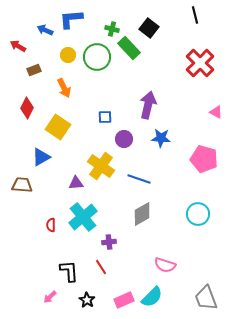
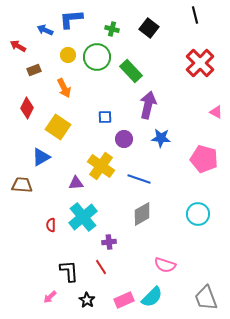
green rectangle: moved 2 px right, 23 px down
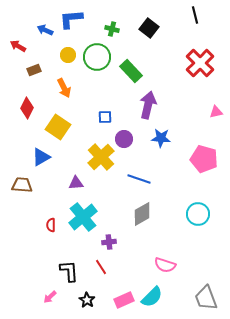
pink triangle: rotated 40 degrees counterclockwise
yellow cross: moved 9 px up; rotated 12 degrees clockwise
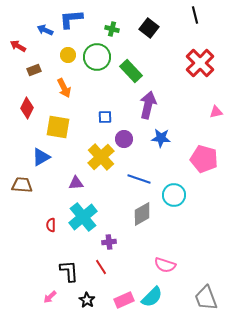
yellow square: rotated 25 degrees counterclockwise
cyan circle: moved 24 px left, 19 px up
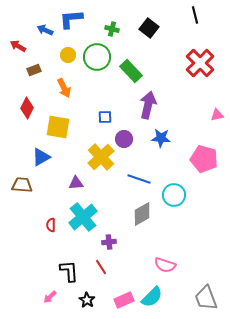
pink triangle: moved 1 px right, 3 px down
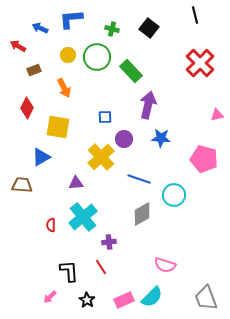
blue arrow: moved 5 px left, 2 px up
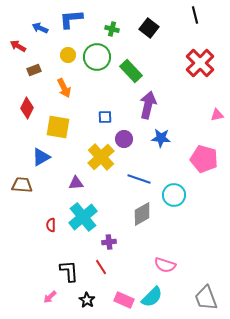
pink rectangle: rotated 48 degrees clockwise
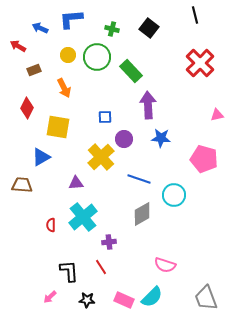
purple arrow: rotated 16 degrees counterclockwise
black star: rotated 28 degrees counterclockwise
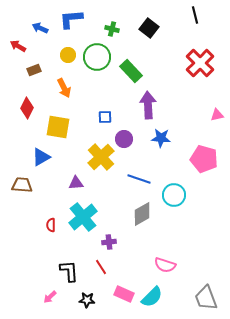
pink rectangle: moved 6 px up
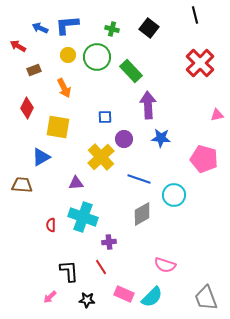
blue L-shape: moved 4 px left, 6 px down
cyan cross: rotated 32 degrees counterclockwise
